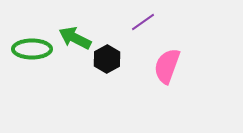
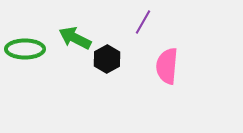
purple line: rotated 25 degrees counterclockwise
green ellipse: moved 7 px left
pink semicircle: rotated 15 degrees counterclockwise
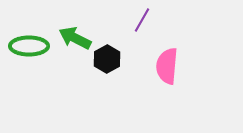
purple line: moved 1 px left, 2 px up
green ellipse: moved 4 px right, 3 px up
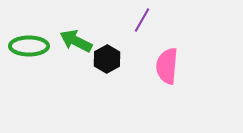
green arrow: moved 1 px right, 3 px down
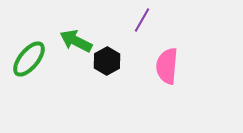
green ellipse: moved 13 px down; rotated 51 degrees counterclockwise
black hexagon: moved 2 px down
